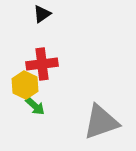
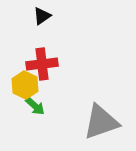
black triangle: moved 2 px down
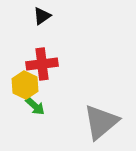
gray triangle: rotated 21 degrees counterclockwise
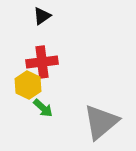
red cross: moved 2 px up
yellow hexagon: moved 3 px right
green arrow: moved 8 px right, 2 px down
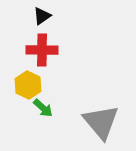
red cross: moved 12 px up; rotated 8 degrees clockwise
gray triangle: rotated 30 degrees counterclockwise
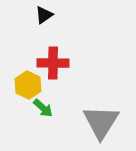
black triangle: moved 2 px right, 1 px up
red cross: moved 11 px right, 13 px down
gray triangle: rotated 12 degrees clockwise
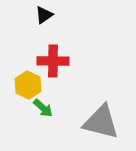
red cross: moved 2 px up
gray triangle: rotated 48 degrees counterclockwise
